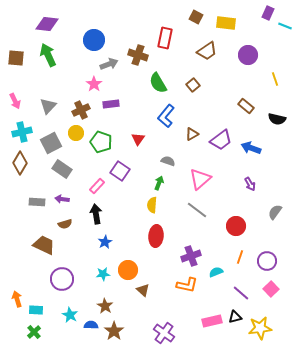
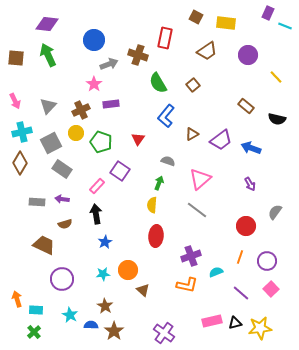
yellow line at (275, 79): moved 1 px right, 2 px up; rotated 24 degrees counterclockwise
red circle at (236, 226): moved 10 px right
black triangle at (235, 317): moved 6 px down
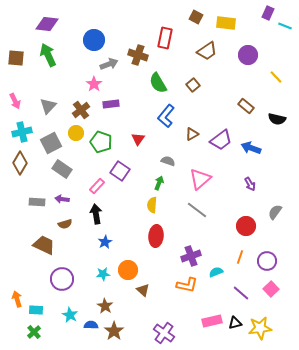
brown cross at (81, 110): rotated 12 degrees counterclockwise
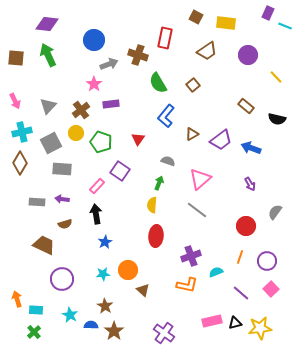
gray rectangle at (62, 169): rotated 30 degrees counterclockwise
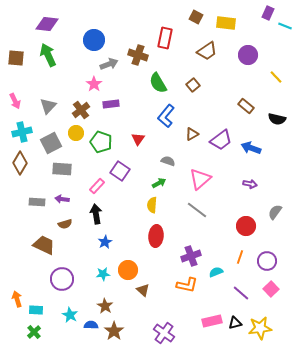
green arrow at (159, 183): rotated 40 degrees clockwise
purple arrow at (250, 184): rotated 48 degrees counterclockwise
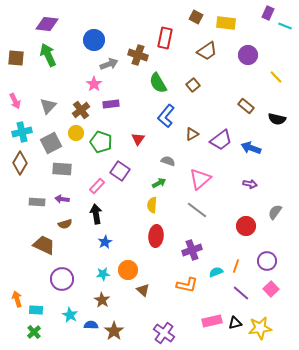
purple cross at (191, 256): moved 1 px right, 6 px up
orange line at (240, 257): moved 4 px left, 9 px down
brown star at (105, 306): moved 3 px left, 6 px up
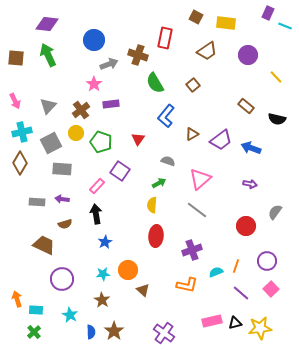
green semicircle at (158, 83): moved 3 px left
blue semicircle at (91, 325): moved 7 px down; rotated 88 degrees clockwise
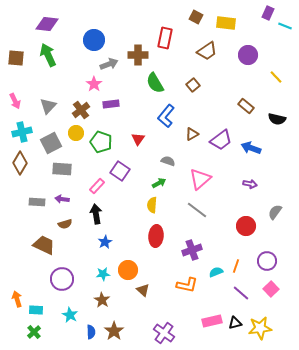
brown cross at (138, 55): rotated 18 degrees counterclockwise
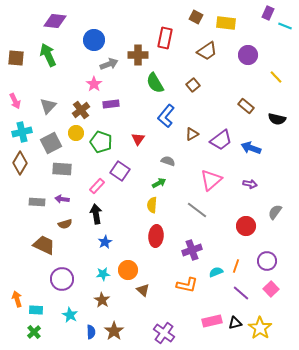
purple diamond at (47, 24): moved 8 px right, 3 px up
pink triangle at (200, 179): moved 11 px right, 1 px down
yellow star at (260, 328): rotated 30 degrees counterclockwise
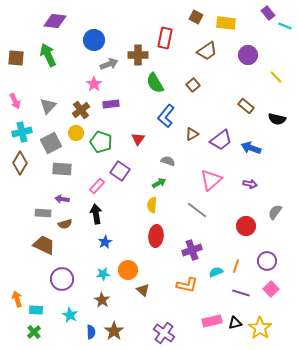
purple rectangle at (268, 13): rotated 64 degrees counterclockwise
gray rectangle at (37, 202): moved 6 px right, 11 px down
purple line at (241, 293): rotated 24 degrees counterclockwise
